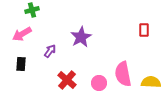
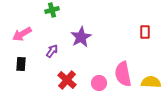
green cross: moved 20 px right
red rectangle: moved 1 px right, 2 px down
purple arrow: moved 2 px right
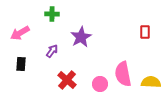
green cross: moved 4 px down; rotated 16 degrees clockwise
pink arrow: moved 2 px left, 1 px up
pink circle: moved 1 px right, 1 px down
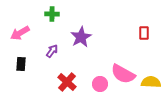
red rectangle: moved 1 px left, 1 px down
pink semicircle: rotated 50 degrees counterclockwise
red cross: moved 2 px down
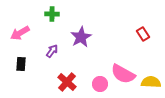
red rectangle: moved 1 px left, 1 px down; rotated 32 degrees counterclockwise
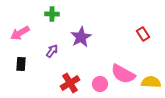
red cross: moved 3 px right, 1 px down; rotated 18 degrees clockwise
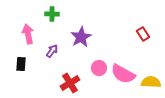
pink arrow: moved 8 px right, 1 px down; rotated 108 degrees clockwise
pink circle: moved 1 px left, 16 px up
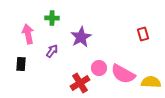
green cross: moved 4 px down
red rectangle: rotated 16 degrees clockwise
red cross: moved 10 px right
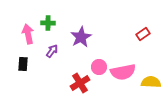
green cross: moved 4 px left, 5 px down
red rectangle: rotated 72 degrees clockwise
black rectangle: moved 2 px right
pink circle: moved 1 px up
pink semicircle: moved 2 px up; rotated 40 degrees counterclockwise
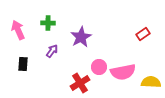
pink arrow: moved 10 px left, 4 px up; rotated 12 degrees counterclockwise
